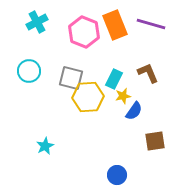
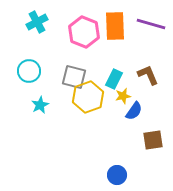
orange rectangle: moved 1 px down; rotated 20 degrees clockwise
brown L-shape: moved 2 px down
gray square: moved 3 px right, 1 px up
yellow hexagon: rotated 16 degrees counterclockwise
brown square: moved 2 px left, 1 px up
cyan star: moved 5 px left, 41 px up
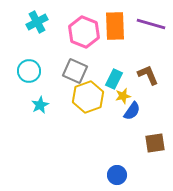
gray square: moved 1 px right, 6 px up; rotated 10 degrees clockwise
blue semicircle: moved 2 px left
brown square: moved 2 px right, 3 px down
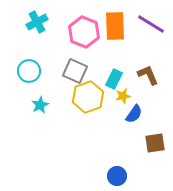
purple line: rotated 16 degrees clockwise
blue semicircle: moved 2 px right, 3 px down
blue circle: moved 1 px down
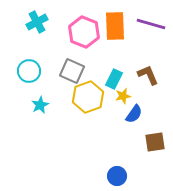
purple line: rotated 16 degrees counterclockwise
gray square: moved 3 px left
brown square: moved 1 px up
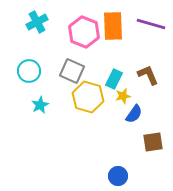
orange rectangle: moved 2 px left
yellow hexagon: rotated 24 degrees counterclockwise
brown square: moved 2 px left
blue circle: moved 1 px right
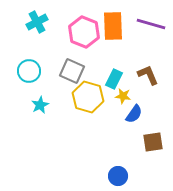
yellow star: rotated 21 degrees clockwise
